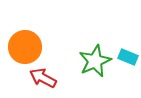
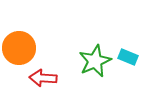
orange circle: moved 6 px left, 1 px down
red arrow: rotated 24 degrees counterclockwise
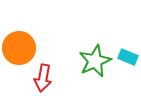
red arrow: rotated 84 degrees counterclockwise
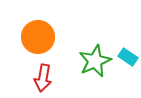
orange circle: moved 19 px right, 11 px up
cyan rectangle: rotated 12 degrees clockwise
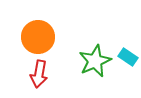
red arrow: moved 4 px left, 4 px up
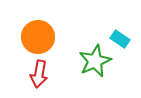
cyan rectangle: moved 8 px left, 18 px up
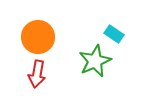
cyan rectangle: moved 6 px left, 5 px up
red arrow: moved 2 px left
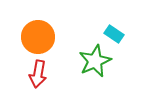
red arrow: moved 1 px right
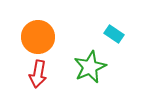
green star: moved 5 px left, 6 px down
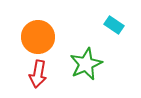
cyan rectangle: moved 9 px up
green star: moved 4 px left, 3 px up
